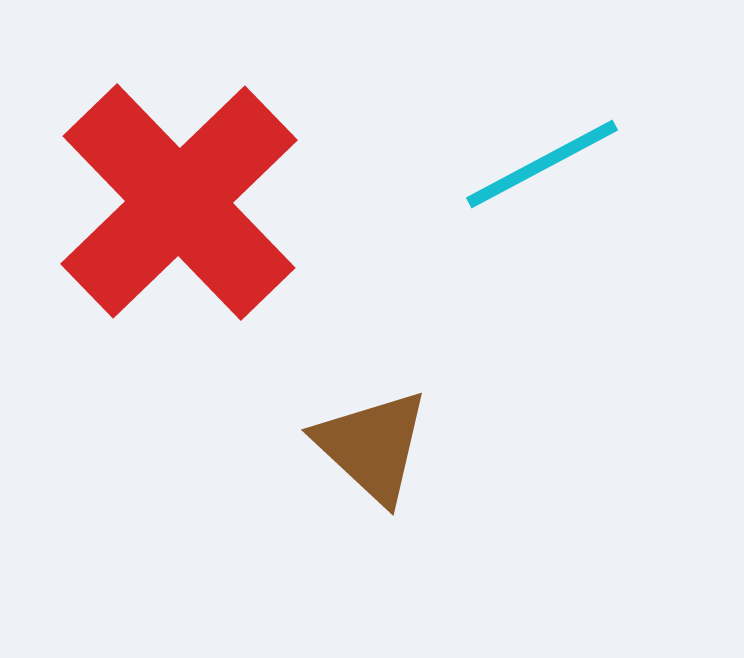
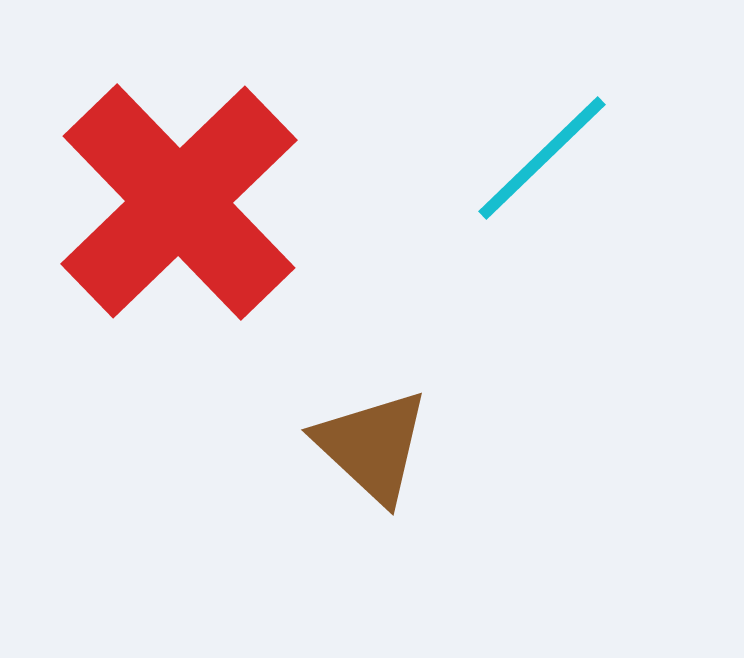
cyan line: moved 6 px up; rotated 16 degrees counterclockwise
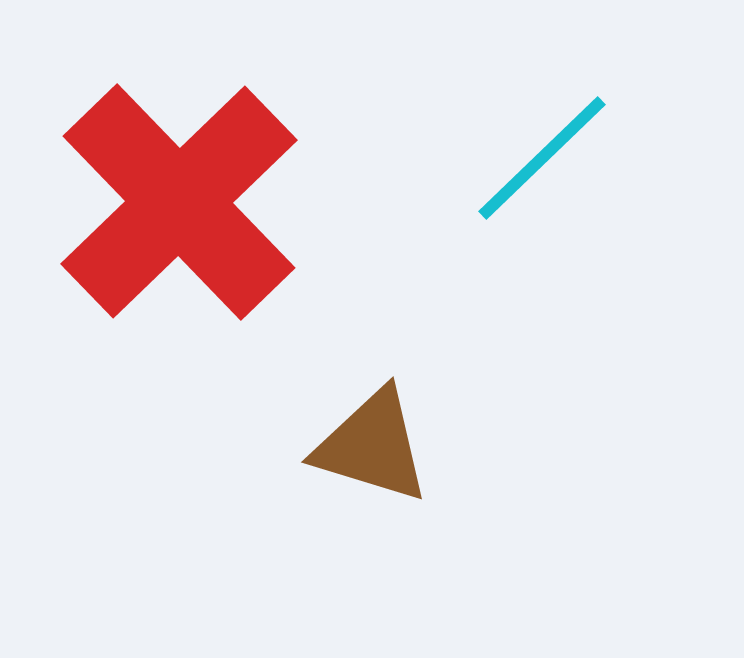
brown triangle: rotated 26 degrees counterclockwise
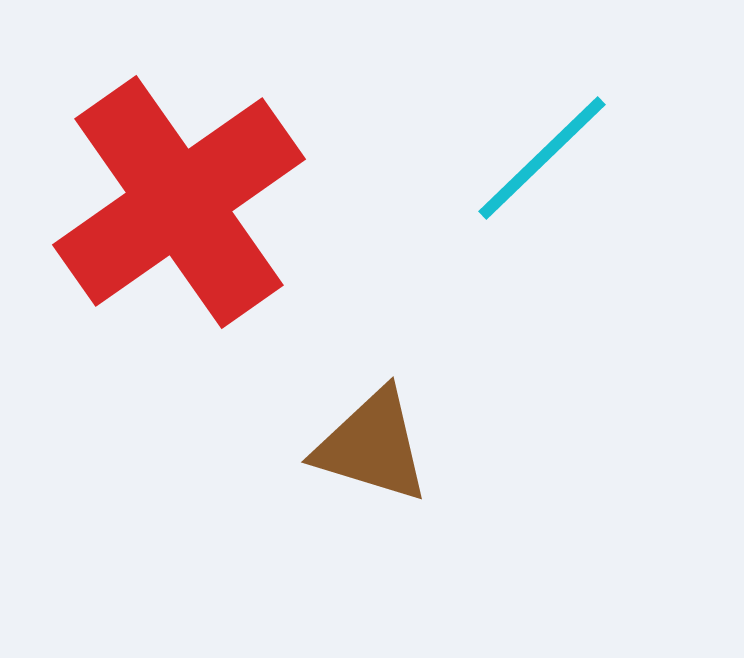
red cross: rotated 9 degrees clockwise
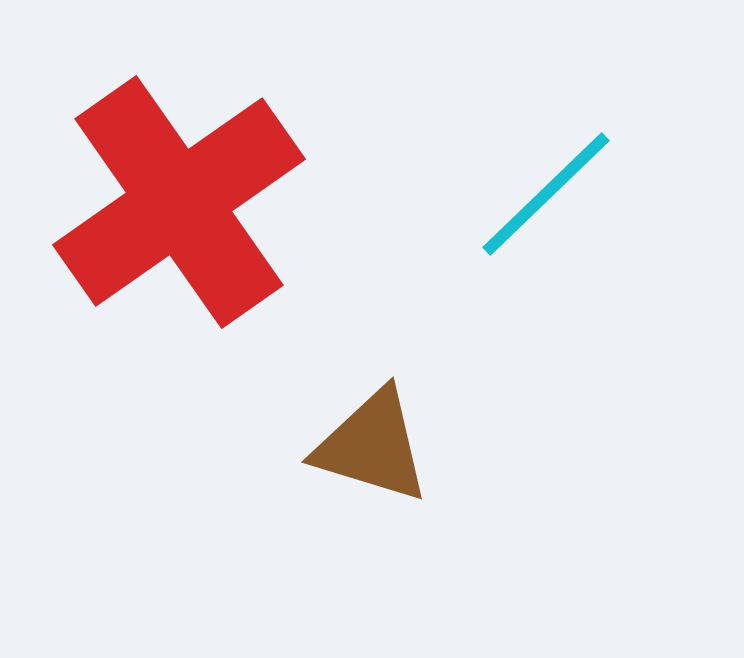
cyan line: moved 4 px right, 36 px down
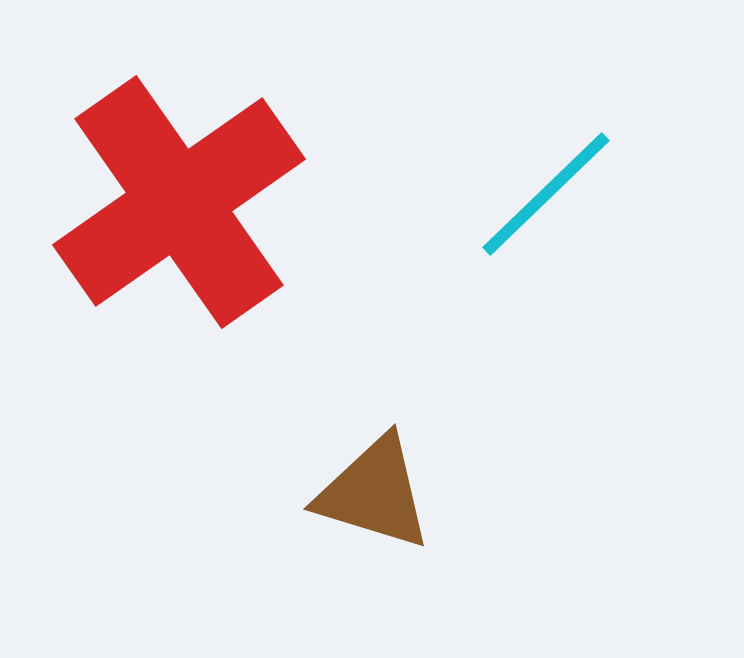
brown triangle: moved 2 px right, 47 px down
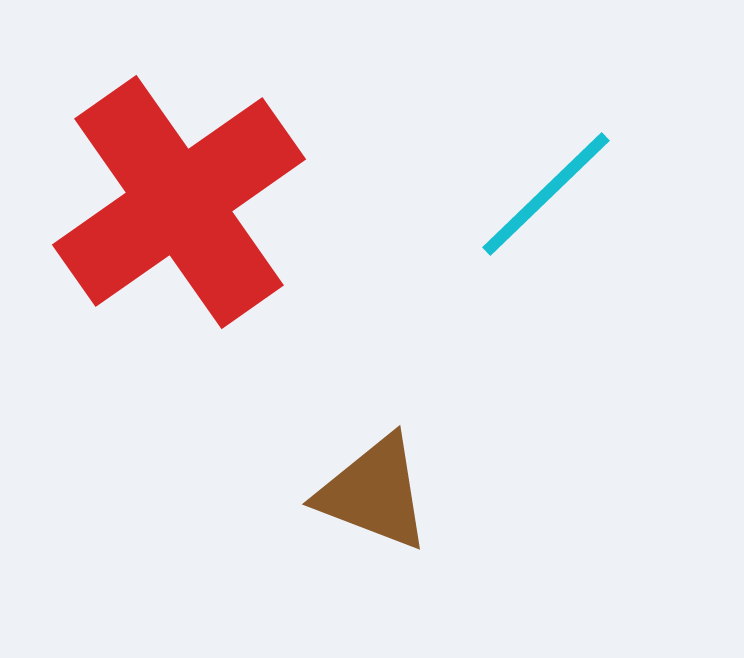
brown triangle: rotated 4 degrees clockwise
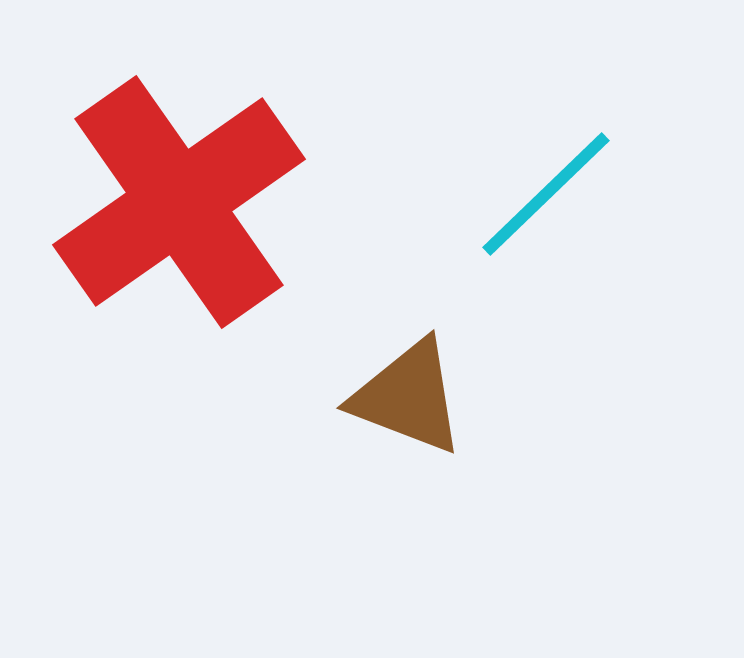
brown triangle: moved 34 px right, 96 px up
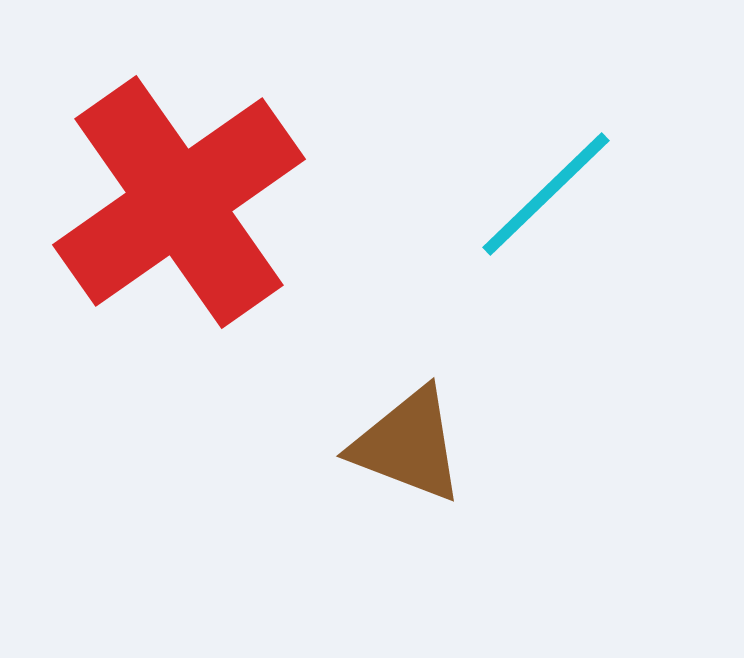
brown triangle: moved 48 px down
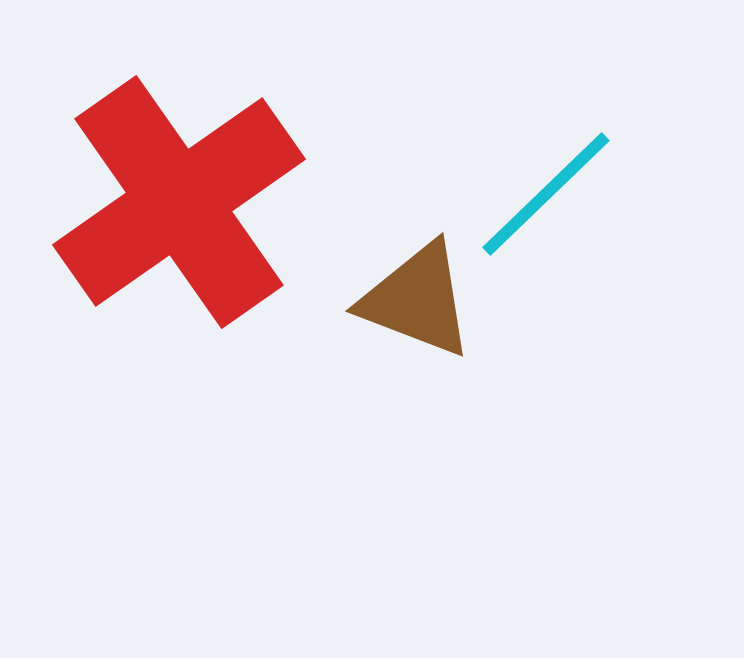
brown triangle: moved 9 px right, 145 px up
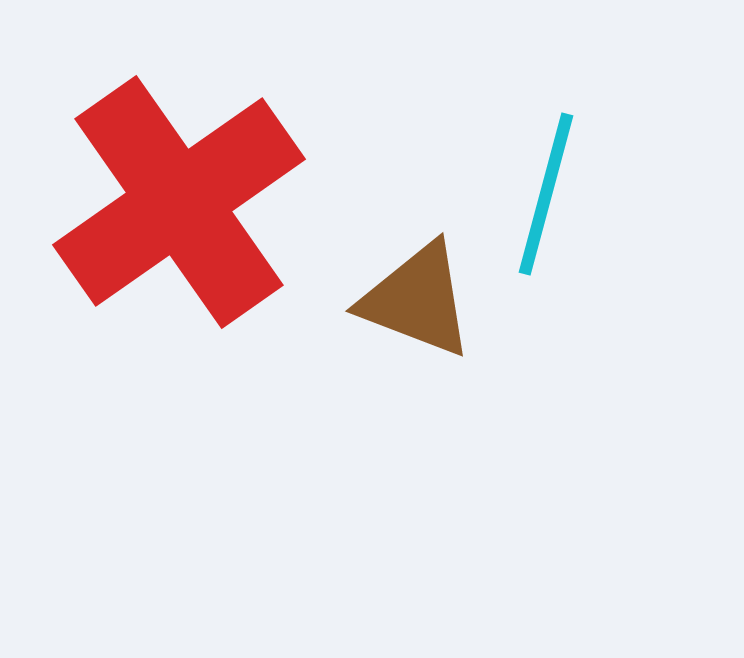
cyan line: rotated 31 degrees counterclockwise
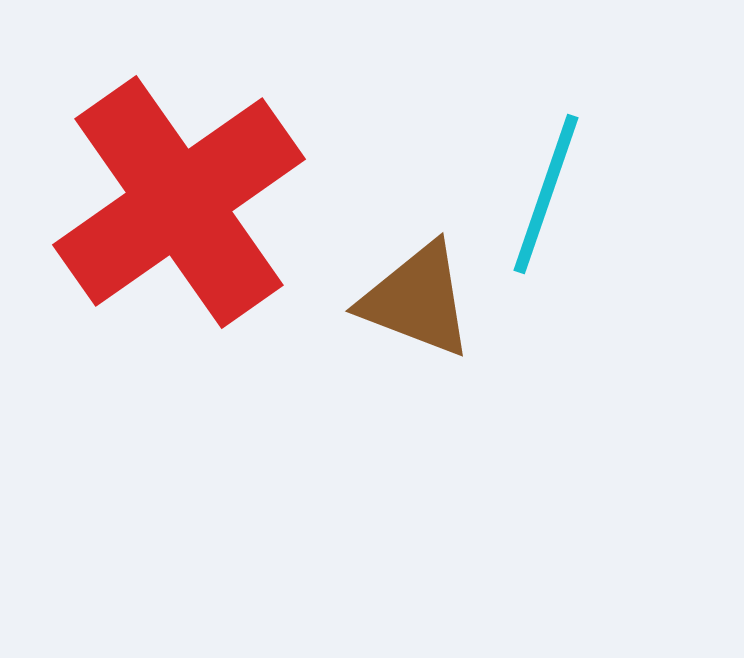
cyan line: rotated 4 degrees clockwise
